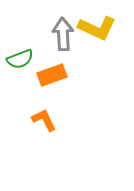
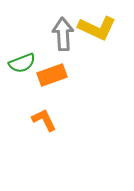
green semicircle: moved 2 px right, 4 px down
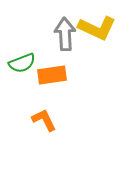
gray arrow: moved 2 px right
orange rectangle: rotated 12 degrees clockwise
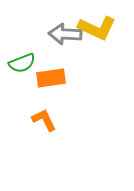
gray arrow: rotated 84 degrees counterclockwise
orange rectangle: moved 1 px left, 3 px down
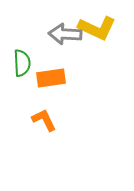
green semicircle: rotated 72 degrees counterclockwise
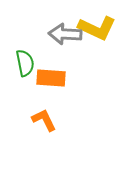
green semicircle: moved 3 px right; rotated 8 degrees counterclockwise
orange rectangle: rotated 12 degrees clockwise
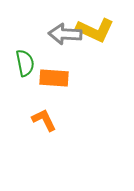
yellow L-shape: moved 2 px left, 2 px down
orange rectangle: moved 3 px right
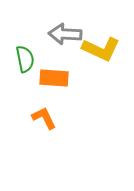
yellow L-shape: moved 6 px right, 19 px down
green semicircle: moved 4 px up
orange L-shape: moved 2 px up
